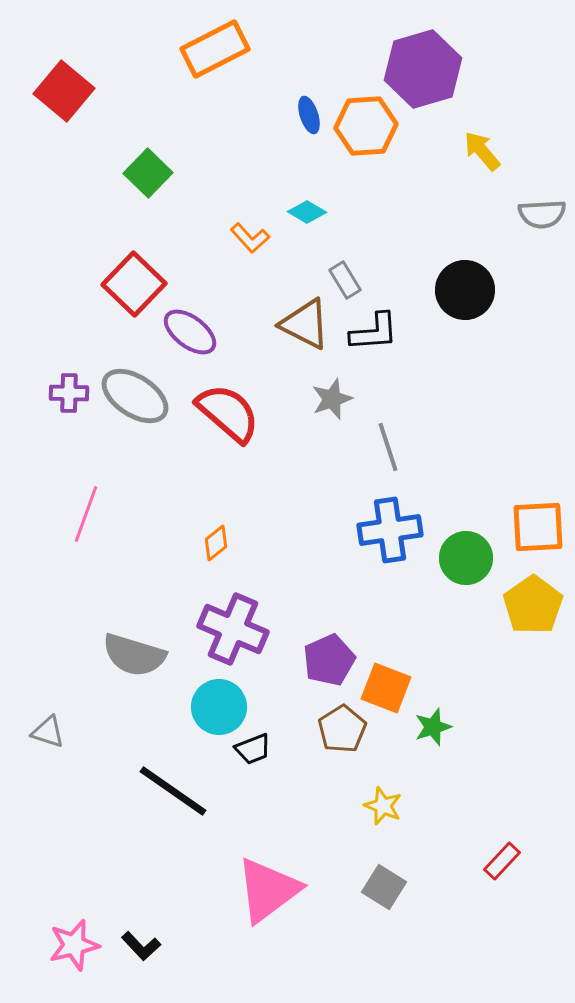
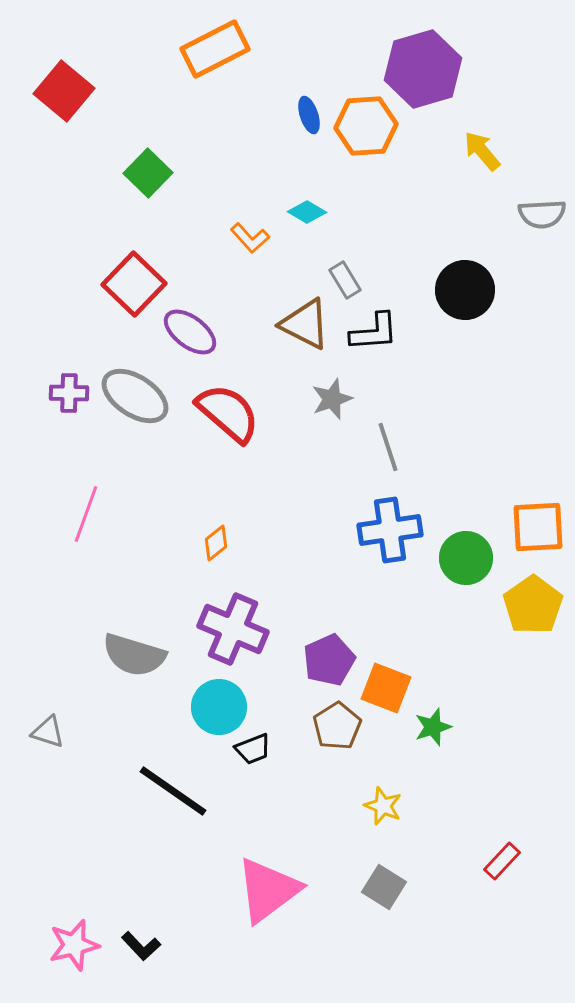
brown pentagon at (342, 729): moved 5 px left, 3 px up
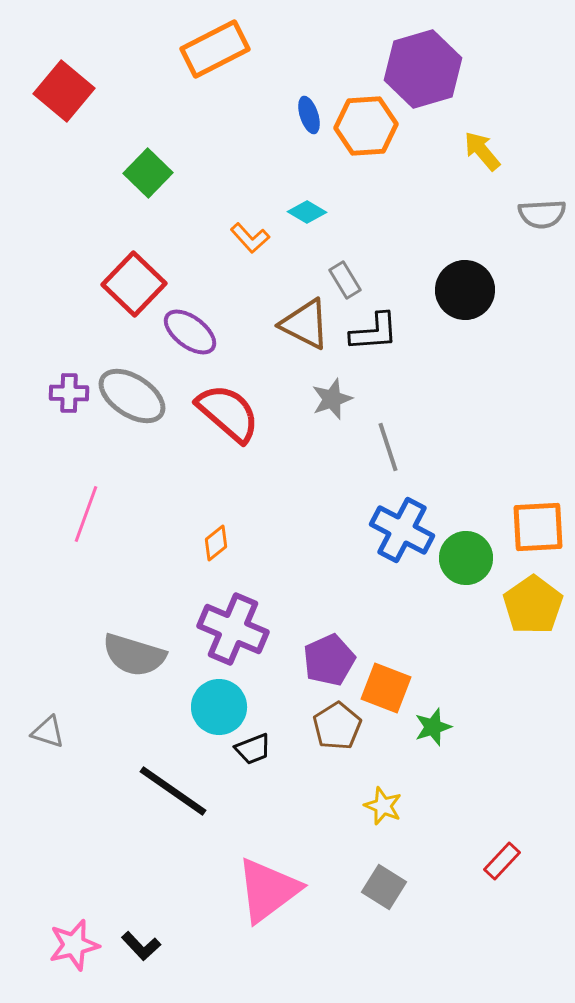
gray ellipse at (135, 396): moved 3 px left
blue cross at (390, 530): moved 12 px right; rotated 36 degrees clockwise
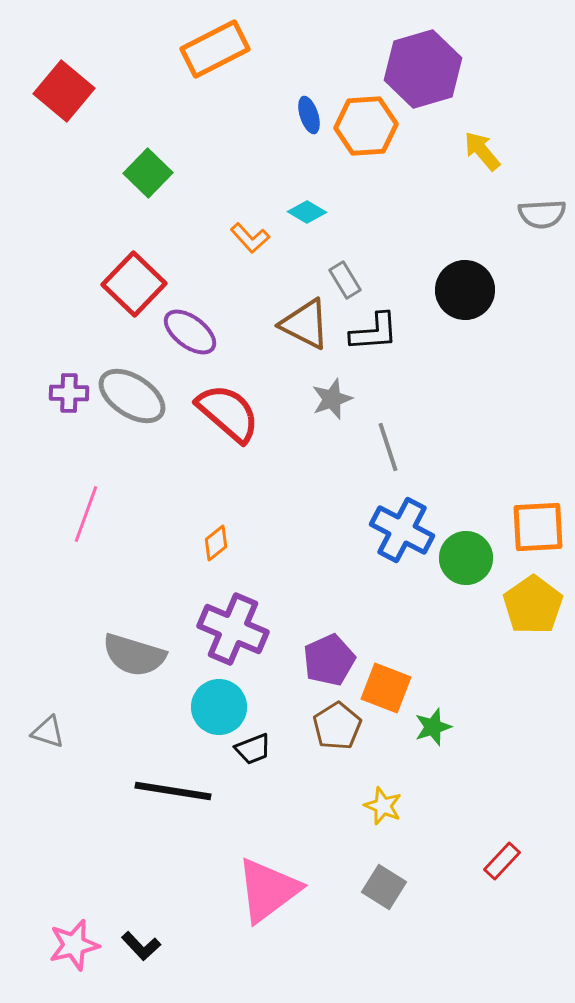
black line at (173, 791): rotated 26 degrees counterclockwise
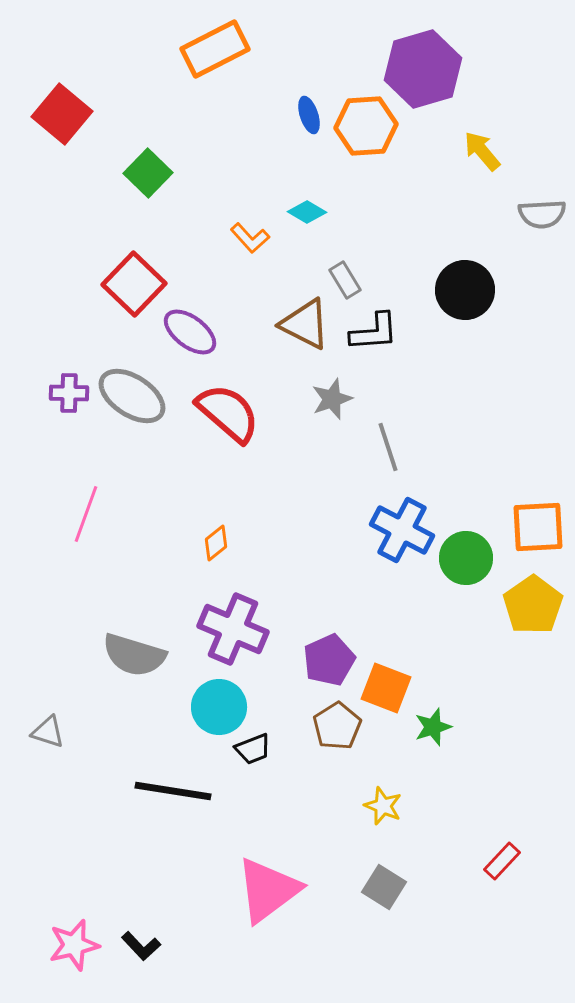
red square at (64, 91): moved 2 px left, 23 px down
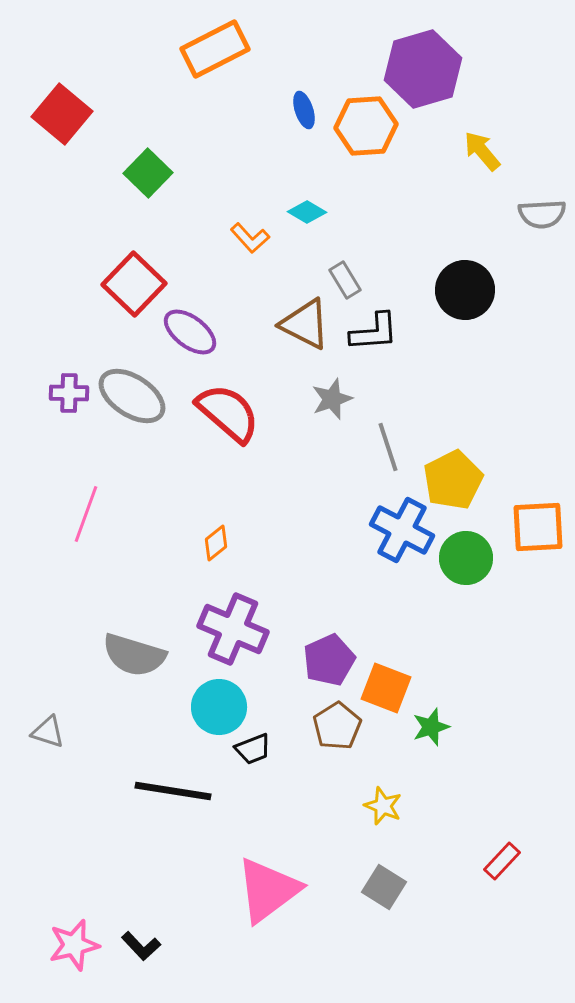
blue ellipse at (309, 115): moved 5 px left, 5 px up
yellow pentagon at (533, 605): moved 80 px left, 125 px up; rotated 8 degrees clockwise
green star at (433, 727): moved 2 px left
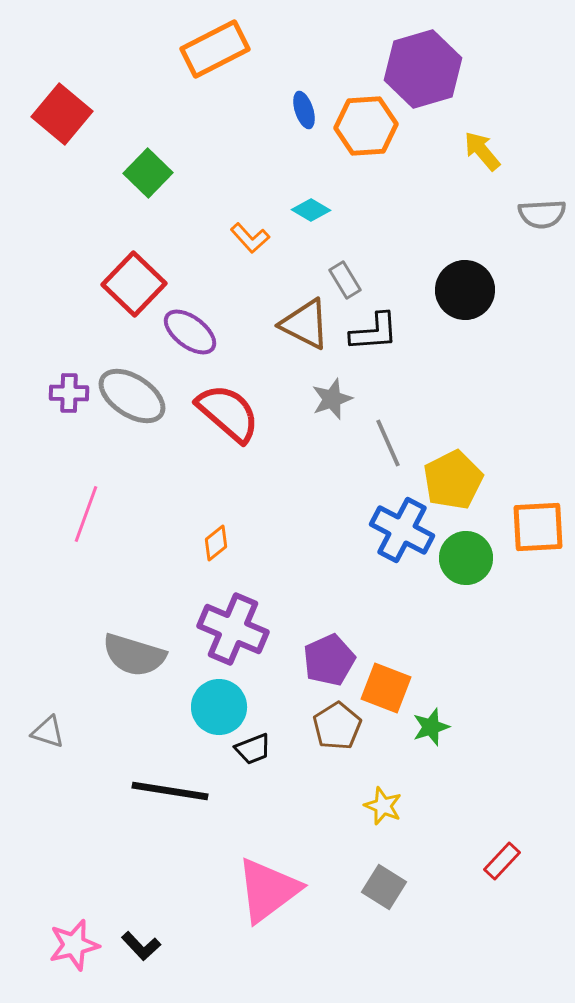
cyan diamond at (307, 212): moved 4 px right, 2 px up
gray line at (388, 447): moved 4 px up; rotated 6 degrees counterclockwise
black line at (173, 791): moved 3 px left
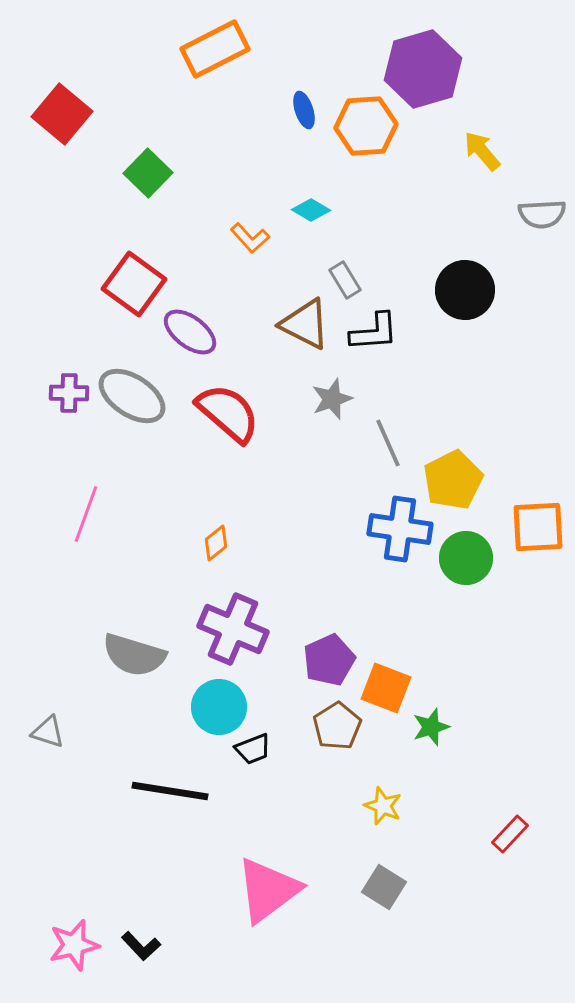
red square at (134, 284): rotated 8 degrees counterclockwise
blue cross at (402, 530): moved 2 px left, 1 px up; rotated 20 degrees counterclockwise
red rectangle at (502, 861): moved 8 px right, 27 px up
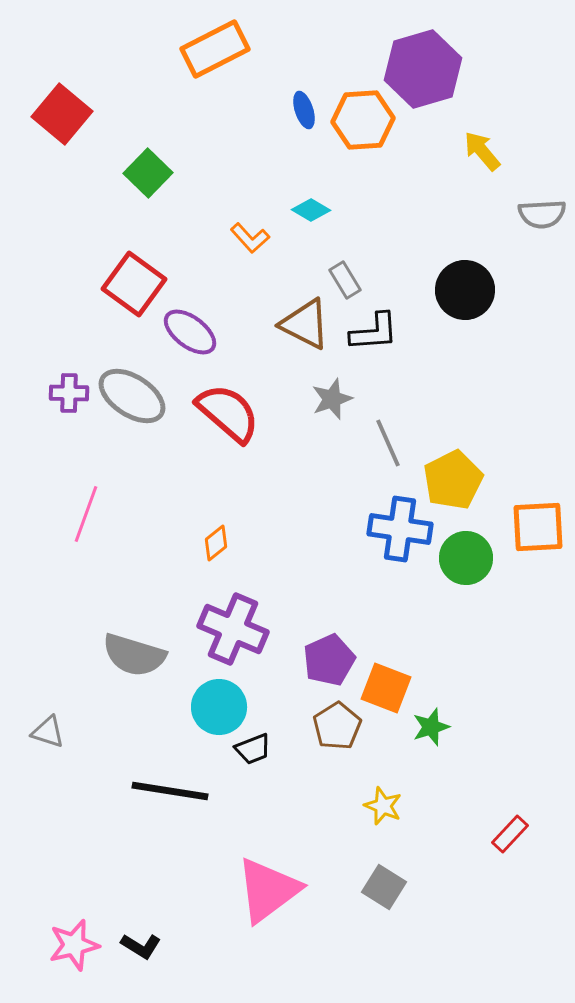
orange hexagon at (366, 126): moved 3 px left, 6 px up
black L-shape at (141, 946): rotated 15 degrees counterclockwise
